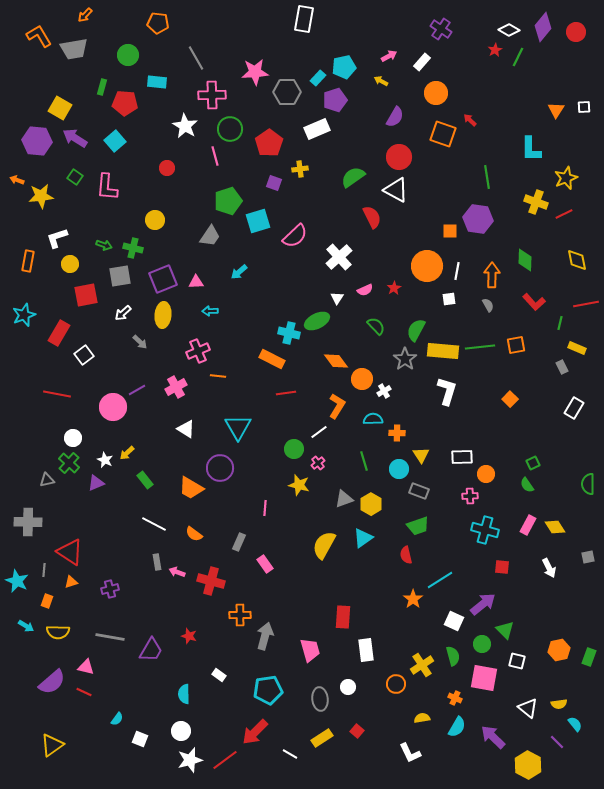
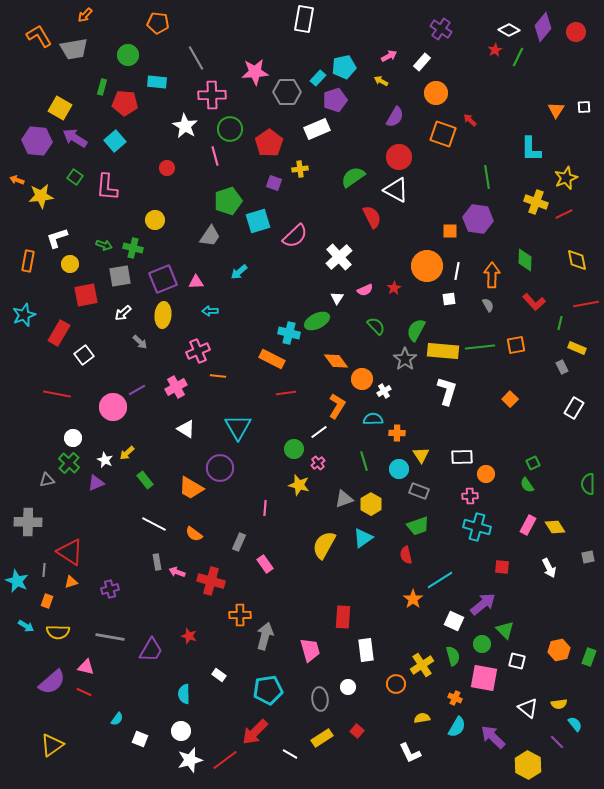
cyan cross at (485, 530): moved 8 px left, 3 px up
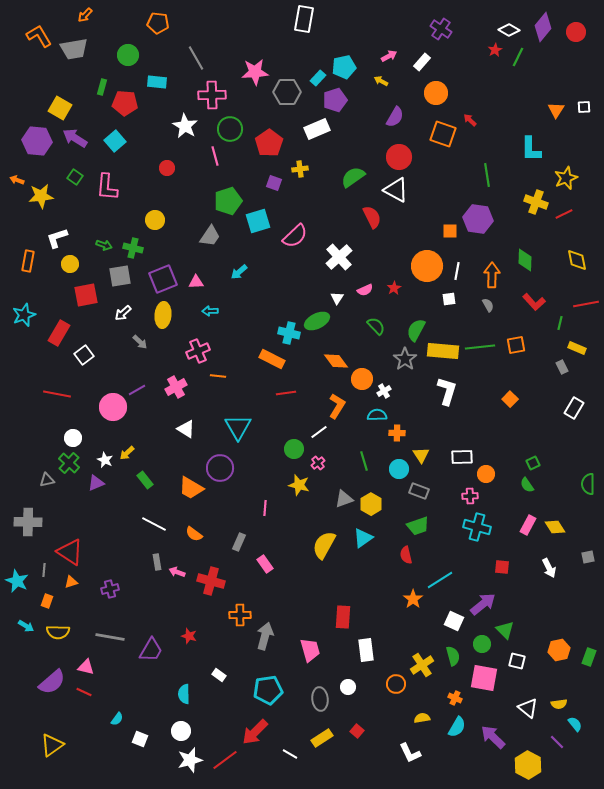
green line at (487, 177): moved 2 px up
cyan semicircle at (373, 419): moved 4 px right, 4 px up
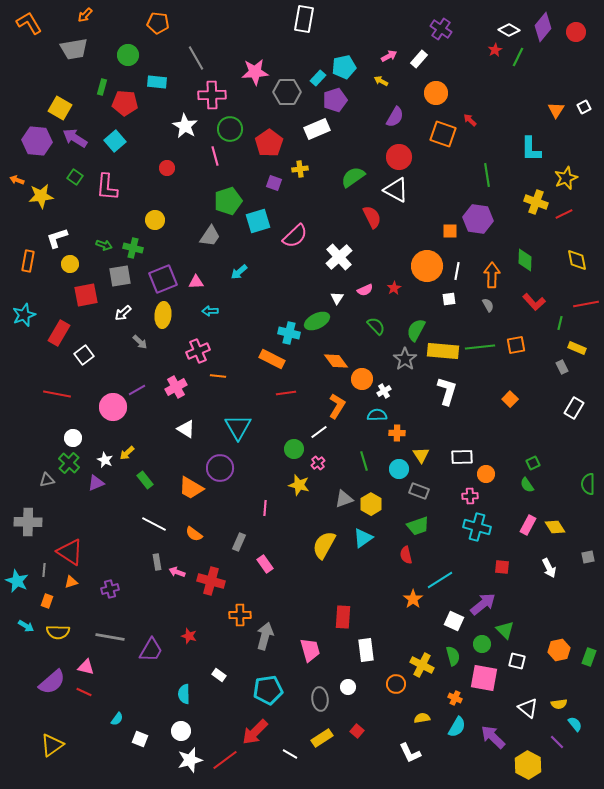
orange L-shape at (39, 36): moved 10 px left, 13 px up
white rectangle at (422, 62): moved 3 px left, 3 px up
white square at (584, 107): rotated 24 degrees counterclockwise
yellow cross at (422, 665): rotated 30 degrees counterclockwise
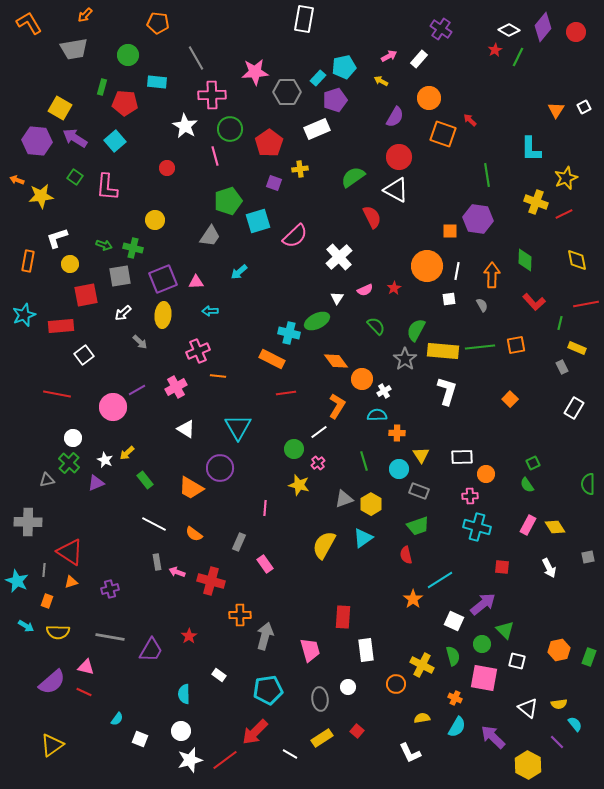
orange circle at (436, 93): moved 7 px left, 5 px down
gray semicircle at (488, 305): moved 6 px left
red rectangle at (59, 333): moved 2 px right, 7 px up; rotated 55 degrees clockwise
red star at (189, 636): rotated 21 degrees clockwise
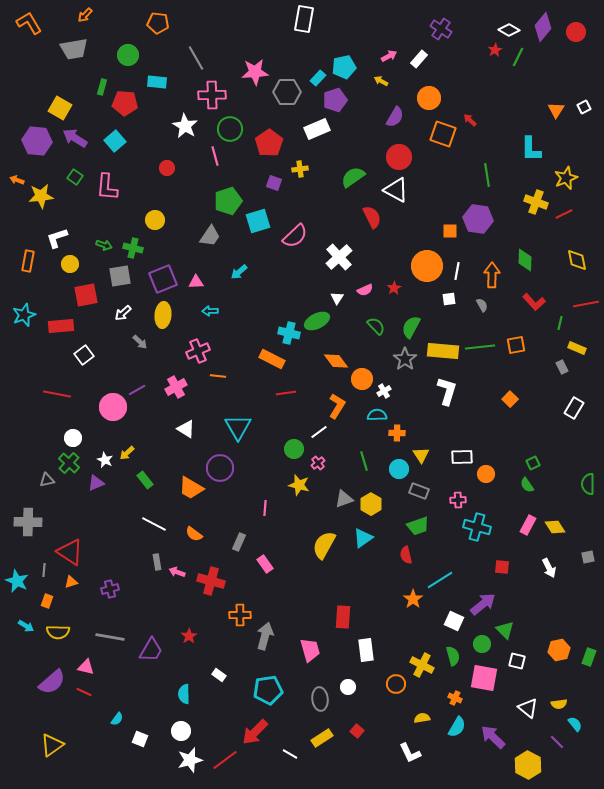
green semicircle at (416, 330): moved 5 px left, 3 px up
pink cross at (470, 496): moved 12 px left, 4 px down
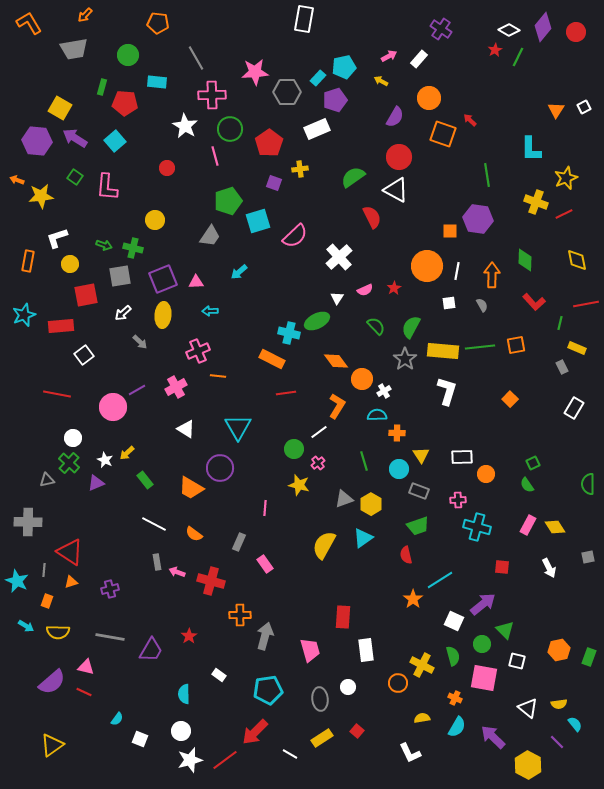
white square at (449, 299): moved 4 px down
orange circle at (396, 684): moved 2 px right, 1 px up
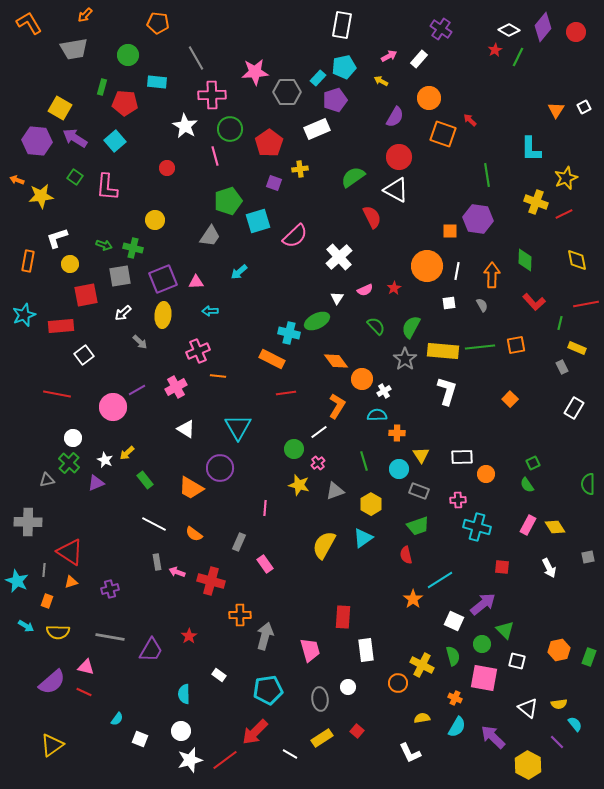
white rectangle at (304, 19): moved 38 px right, 6 px down
gray triangle at (344, 499): moved 9 px left, 8 px up
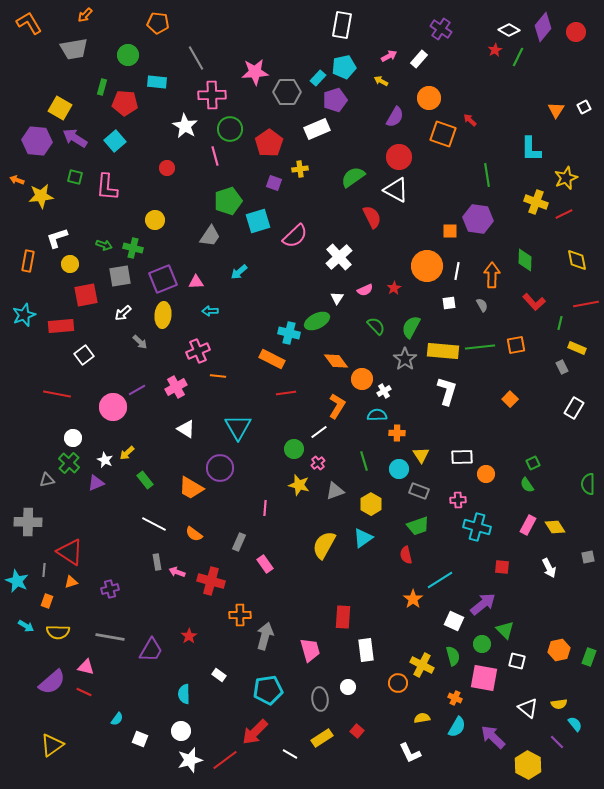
green square at (75, 177): rotated 21 degrees counterclockwise
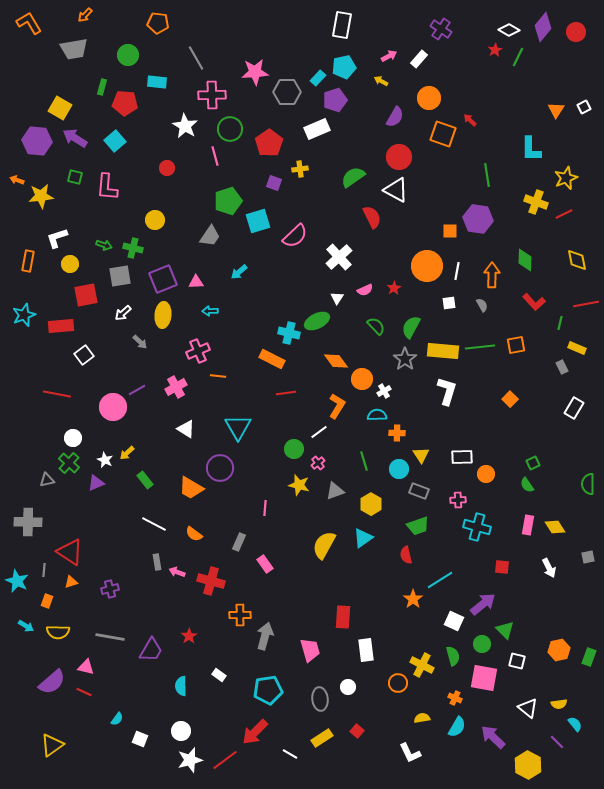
pink rectangle at (528, 525): rotated 18 degrees counterclockwise
cyan semicircle at (184, 694): moved 3 px left, 8 px up
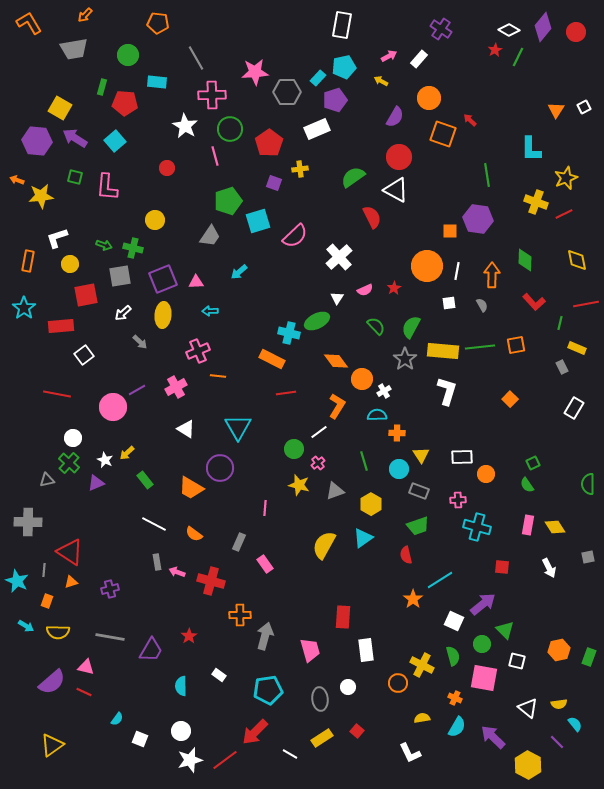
cyan star at (24, 315): moved 7 px up; rotated 15 degrees counterclockwise
